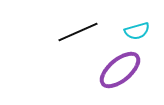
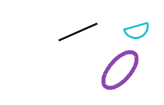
purple ellipse: rotated 9 degrees counterclockwise
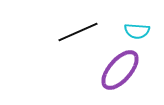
cyan semicircle: rotated 20 degrees clockwise
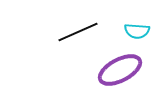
purple ellipse: rotated 21 degrees clockwise
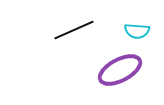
black line: moved 4 px left, 2 px up
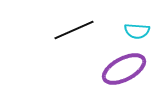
purple ellipse: moved 4 px right, 1 px up
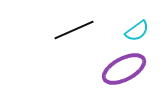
cyan semicircle: rotated 40 degrees counterclockwise
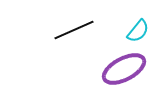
cyan semicircle: moved 1 px right; rotated 15 degrees counterclockwise
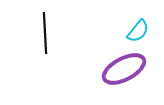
black line: moved 29 px left, 3 px down; rotated 69 degrees counterclockwise
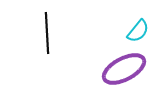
black line: moved 2 px right
